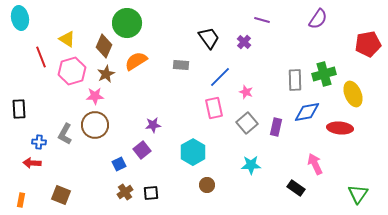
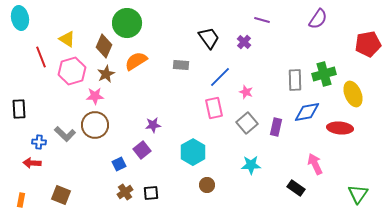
gray L-shape at (65, 134): rotated 75 degrees counterclockwise
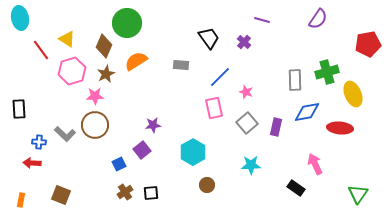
red line at (41, 57): moved 7 px up; rotated 15 degrees counterclockwise
green cross at (324, 74): moved 3 px right, 2 px up
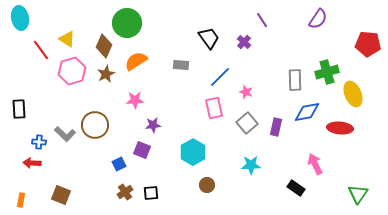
purple line at (262, 20): rotated 42 degrees clockwise
red pentagon at (368, 44): rotated 15 degrees clockwise
pink star at (95, 96): moved 40 px right, 4 px down
purple square at (142, 150): rotated 30 degrees counterclockwise
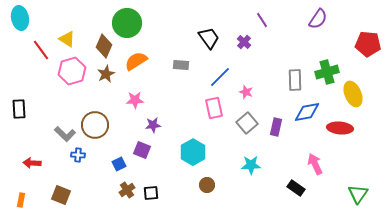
blue cross at (39, 142): moved 39 px right, 13 px down
brown cross at (125, 192): moved 2 px right, 2 px up
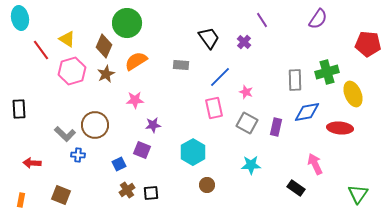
gray square at (247, 123): rotated 20 degrees counterclockwise
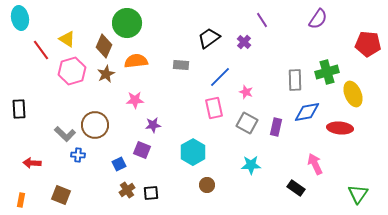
black trapezoid at (209, 38): rotated 90 degrees counterclockwise
orange semicircle at (136, 61): rotated 25 degrees clockwise
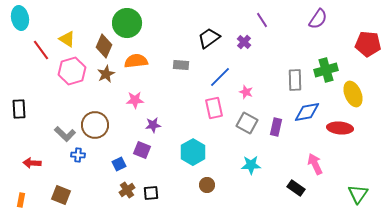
green cross at (327, 72): moved 1 px left, 2 px up
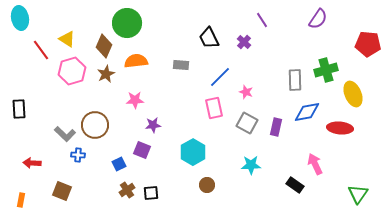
black trapezoid at (209, 38): rotated 80 degrees counterclockwise
black rectangle at (296, 188): moved 1 px left, 3 px up
brown square at (61, 195): moved 1 px right, 4 px up
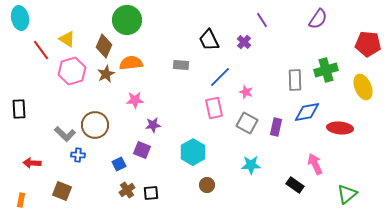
green circle at (127, 23): moved 3 px up
black trapezoid at (209, 38): moved 2 px down
orange semicircle at (136, 61): moved 5 px left, 2 px down
yellow ellipse at (353, 94): moved 10 px right, 7 px up
green triangle at (358, 194): moved 11 px left; rotated 15 degrees clockwise
